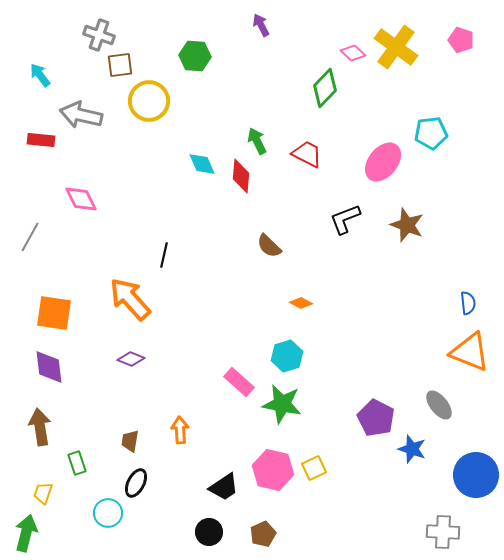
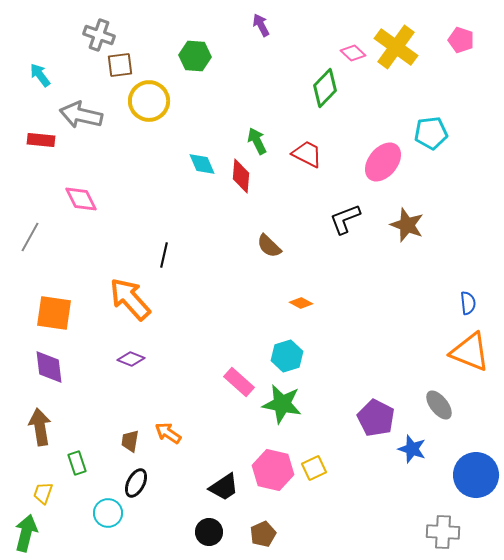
orange arrow at (180, 430): moved 12 px left, 3 px down; rotated 52 degrees counterclockwise
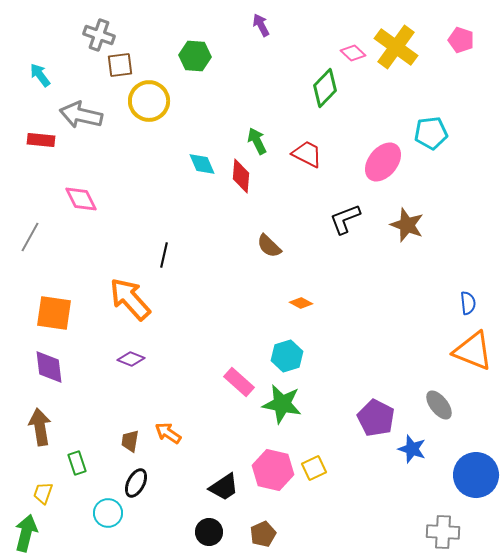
orange triangle at (470, 352): moved 3 px right, 1 px up
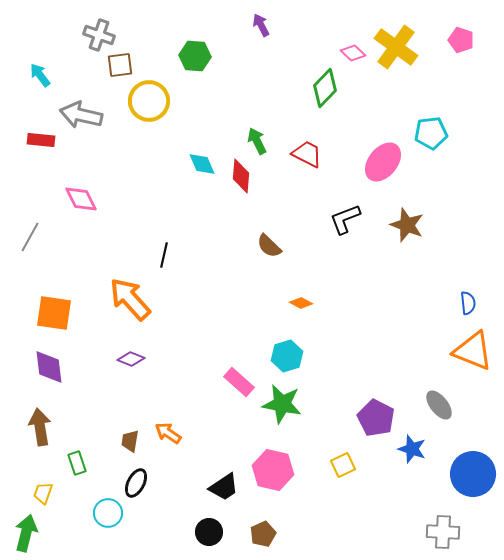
yellow square at (314, 468): moved 29 px right, 3 px up
blue circle at (476, 475): moved 3 px left, 1 px up
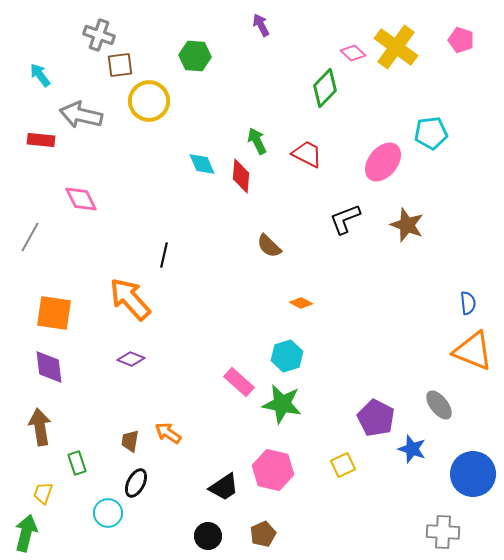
black circle at (209, 532): moved 1 px left, 4 px down
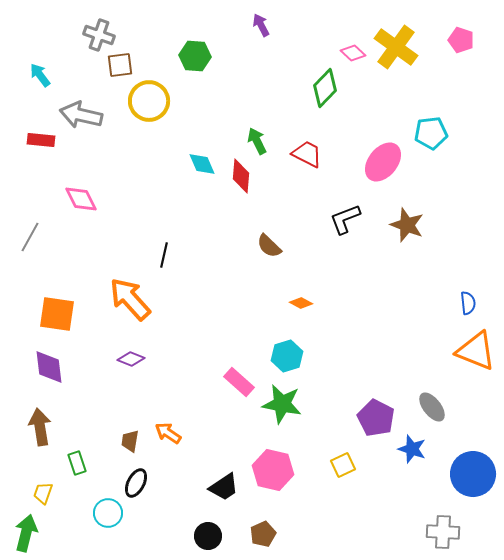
orange square at (54, 313): moved 3 px right, 1 px down
orange triangle at (473, 351): moved 3 px right
gray ellipse at (439, 405): moved 7 px left, 2 px down
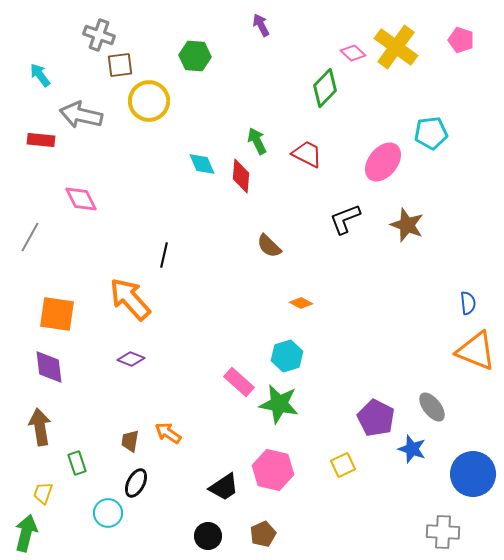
green star at (282, 404): moved 3 px left
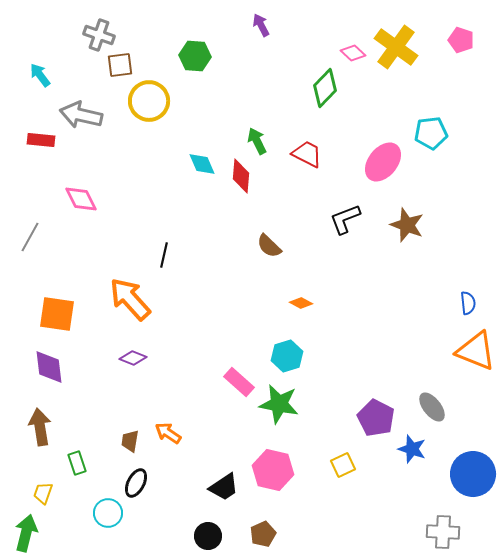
purple diamond at (131, 359): moved 2 px right, 1 px up
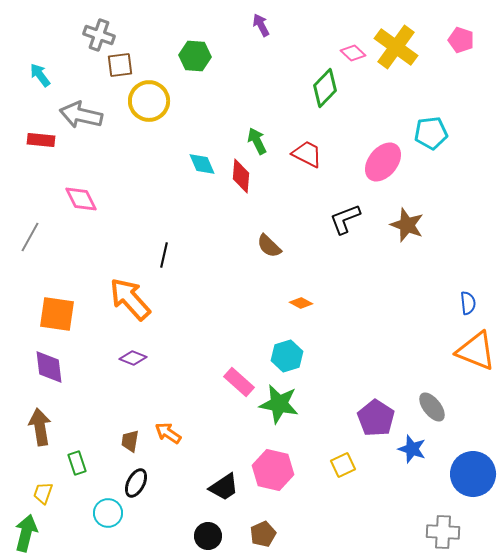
purple pentagon at (376, 418): rotated 6 degrees clockwise
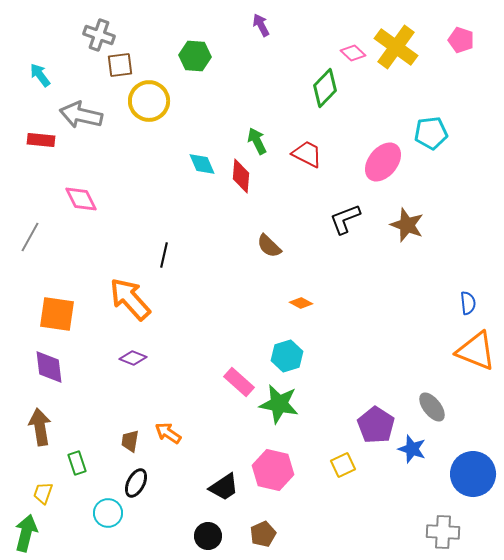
purple pentagon at (376, 418): moved 7 px down
